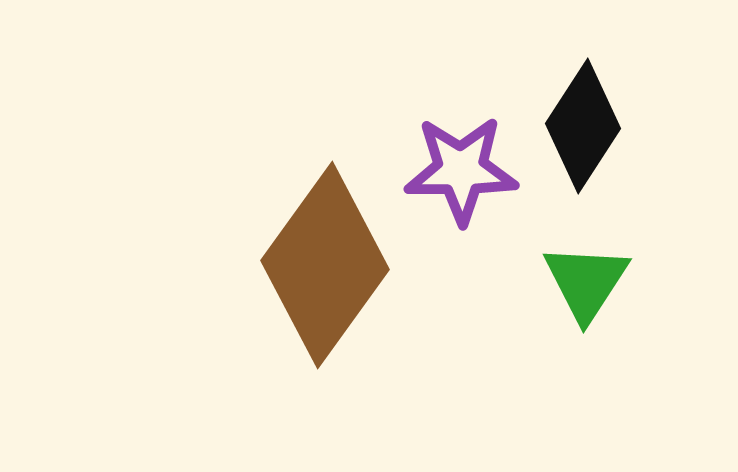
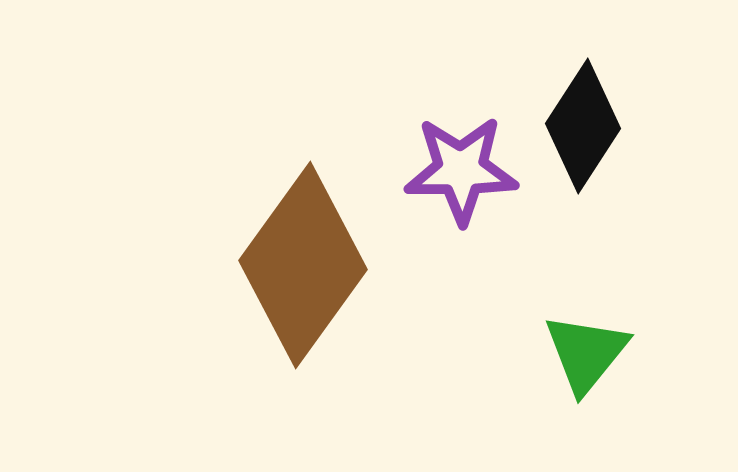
brown diamond: moved 22 px left
green triangle: moved 71 px down; rotated 6 degrees clockwise
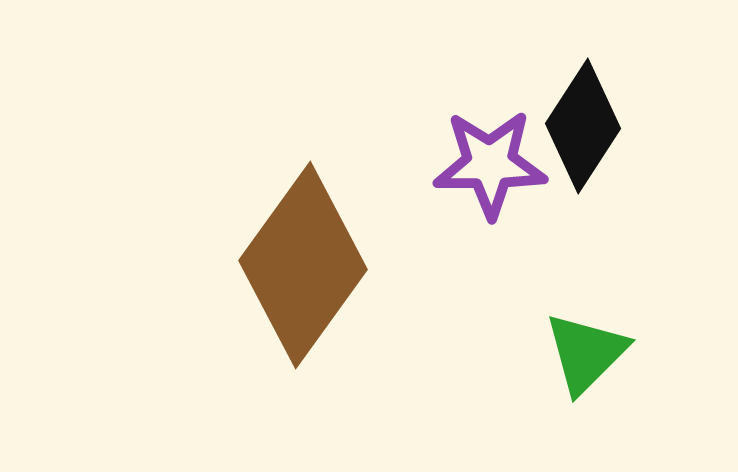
purple star: moved 29 px right, 6 px up
green triangle: rotated 6 degrees clockwise
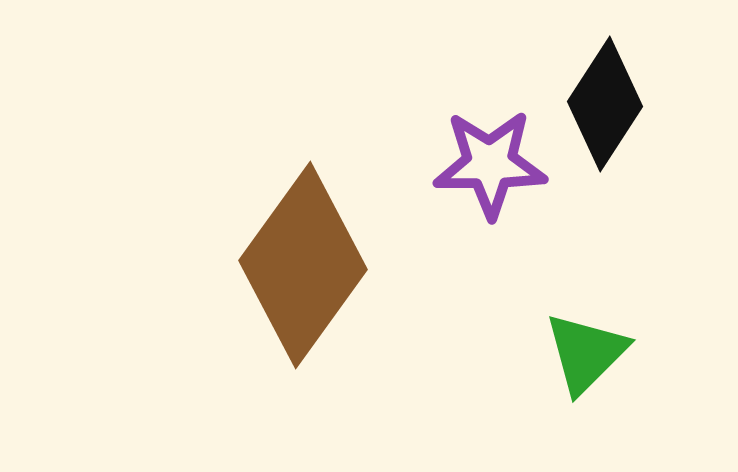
black diamond: moved 22 px right, 22 px up
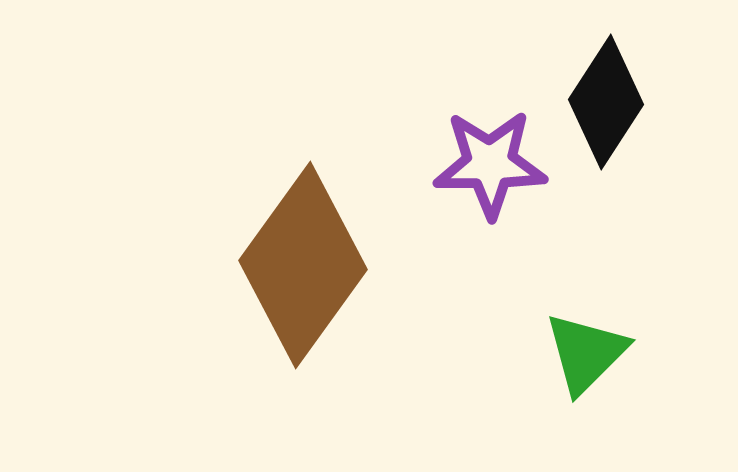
black diamond: moved 1 px right, 2 px up
